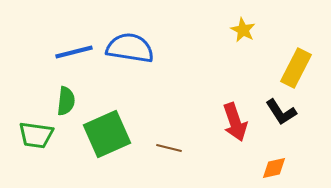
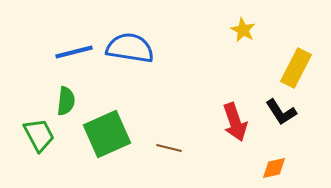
green trapezoid: moved 3 px right; rotated 126 degrees counterclockwise
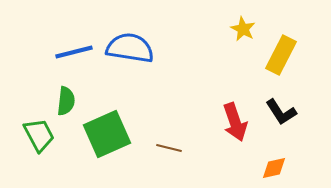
yellow star: moved 1 px up
yellow rectangle: moved 15 px left, 13 px up
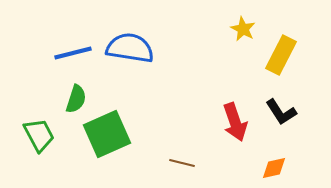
blue line: moved 1 px left, 1 px down
green semicircle: moved 10 px right, 2 px up; rotated 12 degrees clockwise
brown line: moved 13 px right, 15 px down
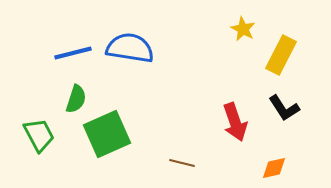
black L-shape: moved 3 px right, 4 px up
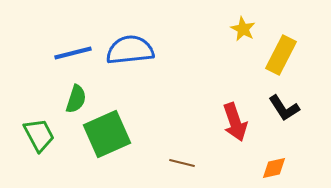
blue semicircle: moved 2 px down; rotated 15 degrees counterclockwise
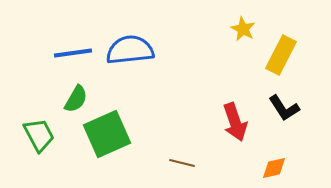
blue line: rotated 6 degrees clockwise
green semicircle: rotated 12 degrees clockwise
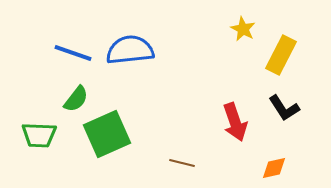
blue line: rotated 27 degrees clockwise
green semicircle: rotated 8 degrees clockwise
green trapezoid: rotated 120 degrees clockwise
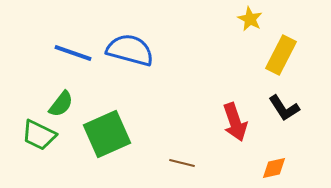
yellow star: moved 7 px right, 10 px up
blue semicircle: rotated 21 degrees clockwise
green semicircle: moved 15 px left, 5 px down
green trapezoid: rotated 24 degrees clockwise
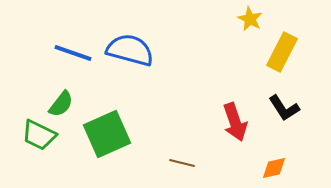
yellow rectangle: moved 1 px right, 3 px up
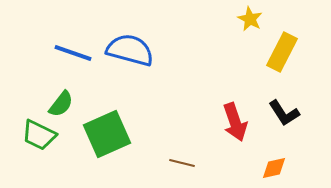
black L-shape: moved 5 px down
